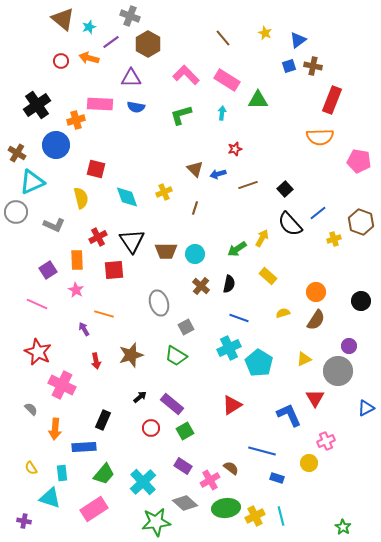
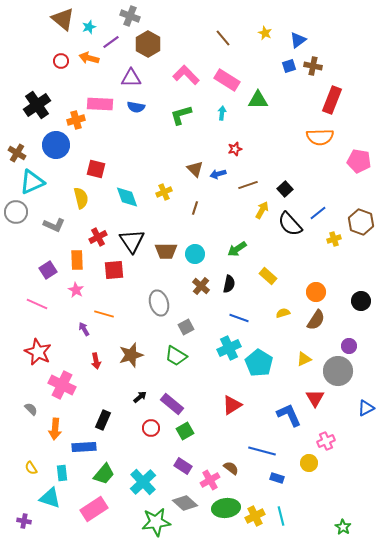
yellow arrow at (262, 238): moved 28 px up
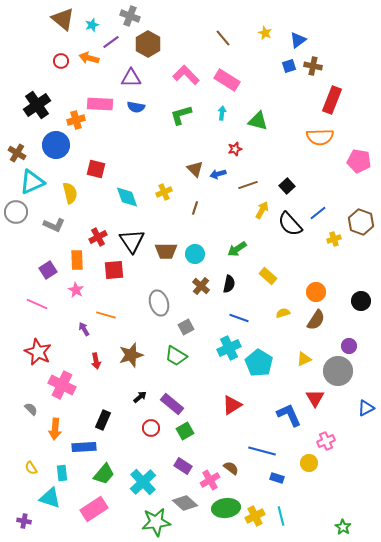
cyan star at (89, 27): moved 3 px right, 2 px up
green triangle at (258, 100): moved 21 px down; rotated 15 degrees clockwise
black square at (285, 189): moved 2 px right, 3 px up
yellow semicircle at (81, 198): moved 11 px left, 5 px up
orange line at (104, 314): moved 2 px right, 1 px down
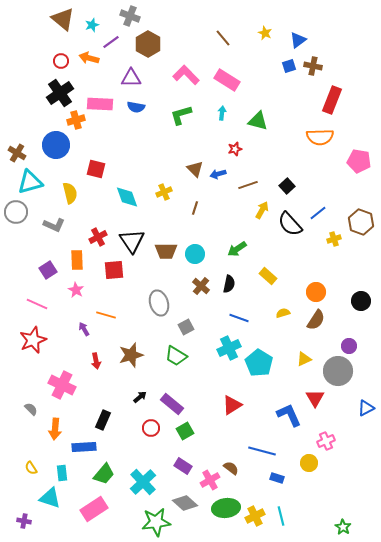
black cross at (37, 105): moved 23 px right, 12 px up
cyan triangle at (32, 182): moved 2 px left; rotated 8 degrees clockwise
red star at (38, 352): moved 5 px left, 12 px up; rotated 24 degrees clockwise
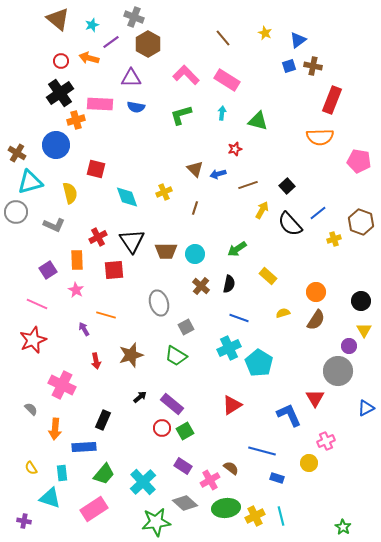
gray cross at (130, 16): moved 4 px right, 1 px down
brown triangle at (63, 19): moved 5 px left
yellow triangle at (304, 359): moved 60 px right, 29 px up; rotated 35 degrees counterclockwise
red circle at (151, 428): moved 11 px right
